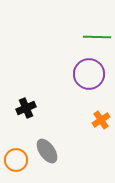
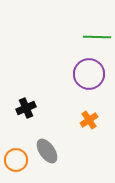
orange cross: moved 12 px left
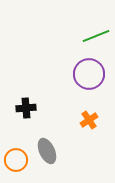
green line: moved 1 px left, 1 px up; rotated 24 degrees counterclockwise
black cross: rotated 18 degrees clockwise
gray ellipse: rotated 10 degrees clockwise
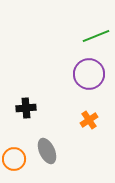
orange circle: moved 2 px left, 1 px up
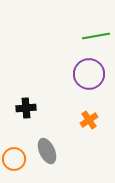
green line: rotated 12 degrees clockwise
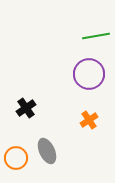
black cross: rotated 30 degrees counterclockwise
orange circle: moved 2 px right, 1 px up
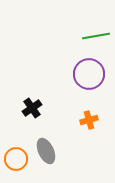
black cross: moved 6 px right
orange cross: rotated 18 degrees clockwise
gray ellipse: moved 1 px left
orange circle: moved 1 px down
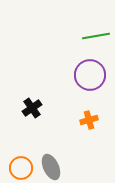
purple circle: moved 1 px right, 1 px down
gray ellipse: moved 5 px right, 16 px down
orange circle: moved 5 px right, 9 px down
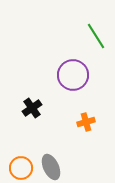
green line: rotated 68 degrees clockwise
purple circle: moved 17 px left
orange cross: moved 3 px left, 2 px down
